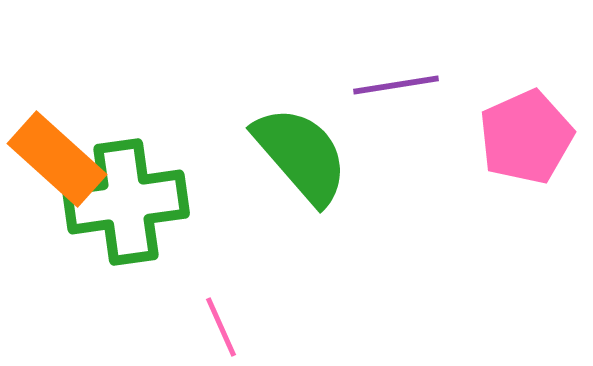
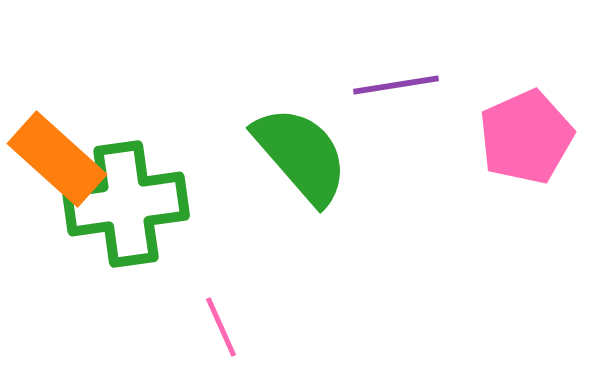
green cross: moved 2 px down
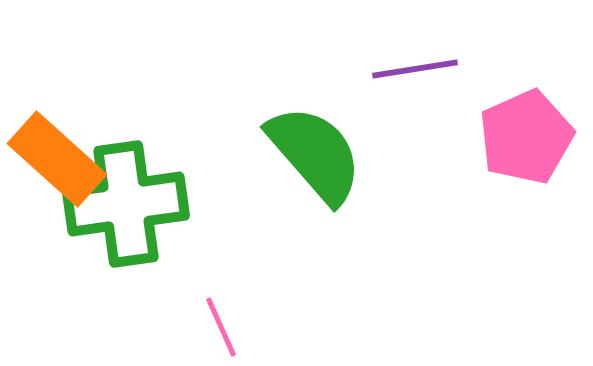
purple line: moved 19 px right, 16 px up
green semicircle: moved 14 px right, 1 px up
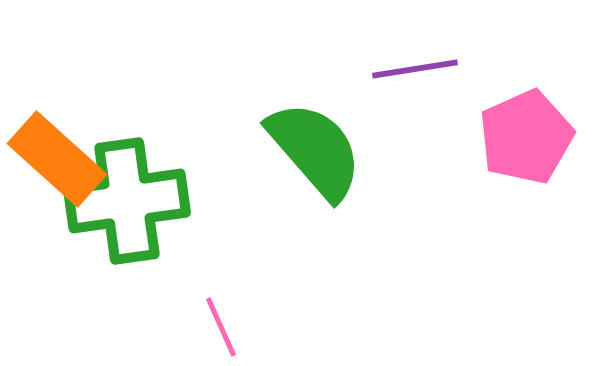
green semicircle: moved 4 px up
green cross: moved 1 px right, 3 px up
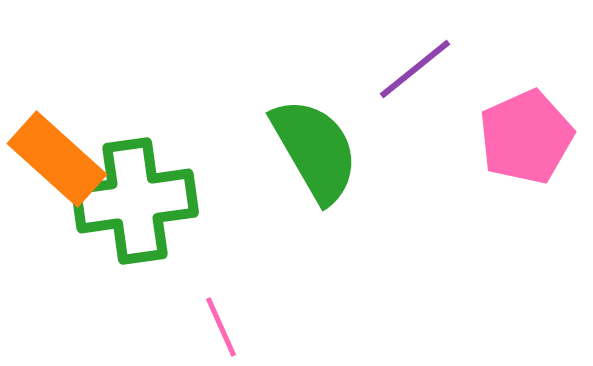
purple line: rotated 30 degrees counterclockwise
green semicircle: rotated 11 degrees clockwise
green cross: moved 8 px right
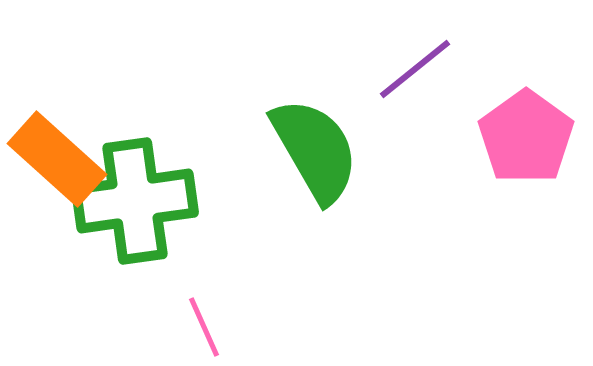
pink pentagon: rotated 12 degrees counterclockwise
pink line: moved 17 px left
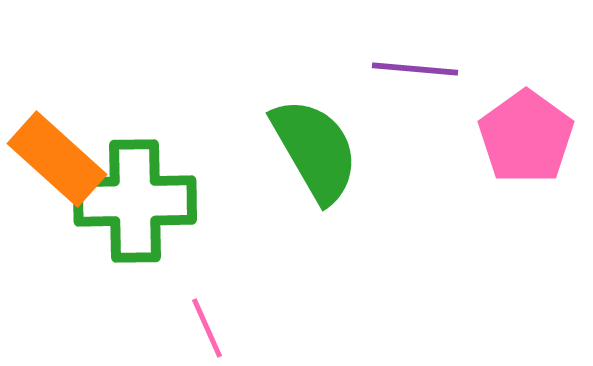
purple line: rotated 44 degrees clockwise
green cross: rotated 7 degrees clockwise
pink line: moved 3 px right, 1 px down
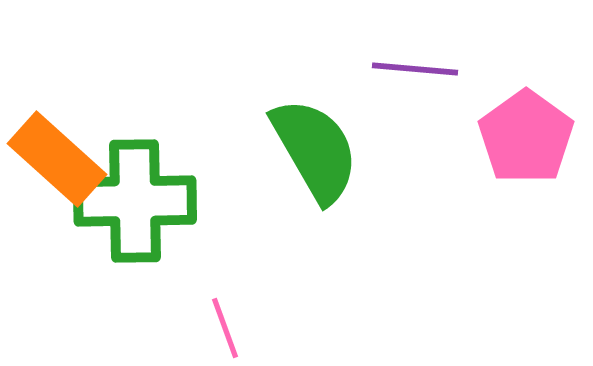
pink line: moved 18 px right; rotated 4 degrees clockwise
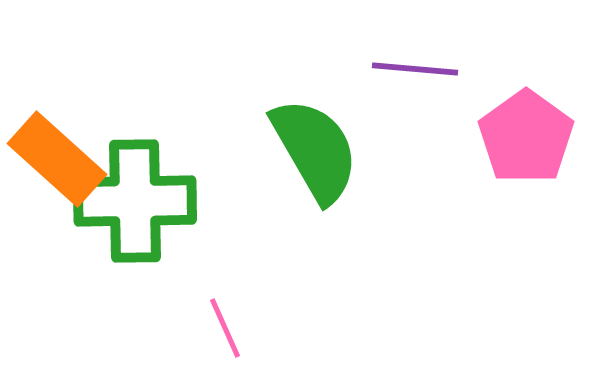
pink line: rotated 4 degrees counterclockwise
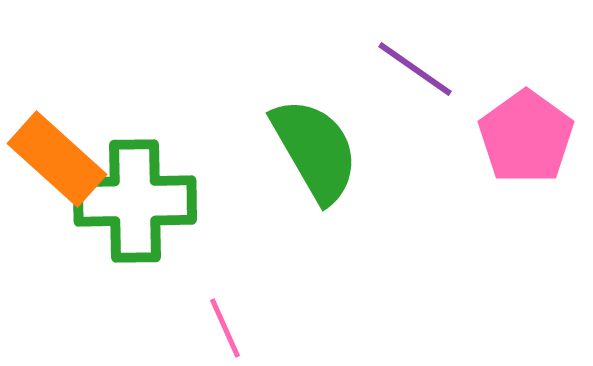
purple line: rotated 30 degrees clockwise
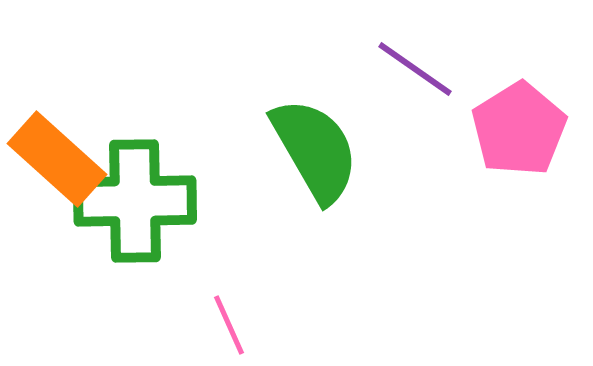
pink pentagon: moved 7 px left, 8 px up; rotated 4 degrees clockwise
pink line: moved 4 px right, 3 px up
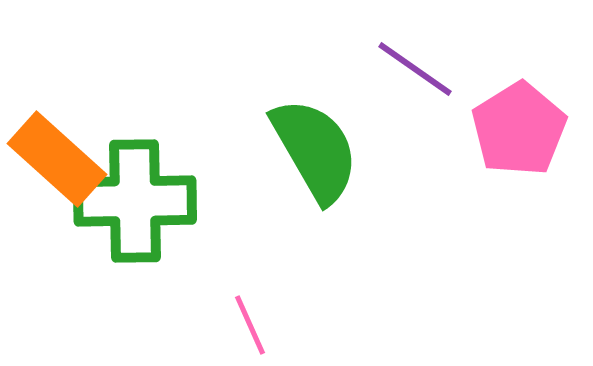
pink line: moved 21 px right
